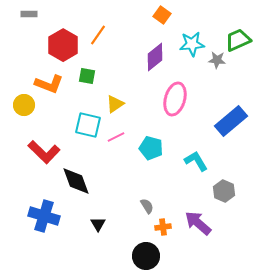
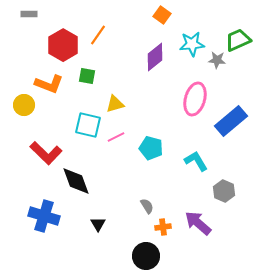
pink ellipse: moved 20 px right
yellow triangle: rotated 18 degrees clockwise
red L-shape: moved 2 px right, 1 px down
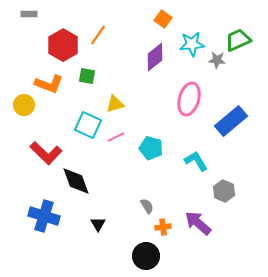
orange square: moved 1 px right, 4 px down
pink ellipse: moved 6 px left
cyan square: rotated 12 degrees clockwise
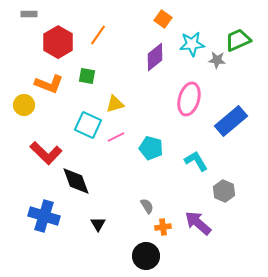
red hexagon: moved 5 px left, 3 px up
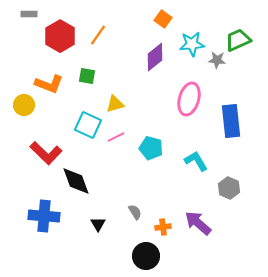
red hexagon: moved 2 px right, 6 px up
blue rectangle: rotated 56 degrees counterclockwise
gray hexagon: moved 5 px right, 3 px up
gray semicircle: moved 12 px left, 6 px down
blue cross: rotated 12 degrees counterclockwise
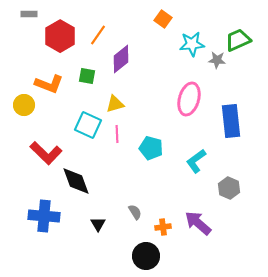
purple diamond: moved 34 px left, 2 px down
pink line: moved 1 px right, 3 px up; rotated 66 degrees counterclockwise
cyan L-shape: rotated 95 degrees counterclockwise
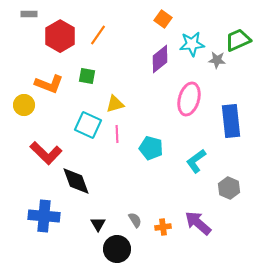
purple diamond: moved 39 px right
gray semicircle: moved 8 px down
black circle: moved 29 px left, 7 px up
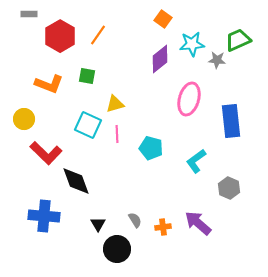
yellow circle: moved 14 px down
